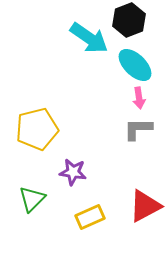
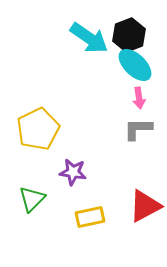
black hexagon: moved 15 px down
yellow pentagon: moved 1 px right; rotated 12 degrees counterclockwise
yellow rectangle: rotated 12 degrees clockwise
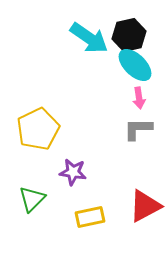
black hexagon: rotated 8 degrees clockwise
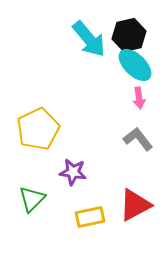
cyan arrow: moved 1 px down; rotated 15 degrees clockwise
gray L-shape: moved 10 px down; rotated 52 degrees clockwise
red triangle: moved 10 px left, 1 px up
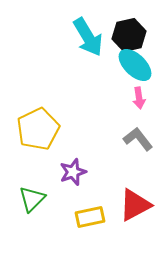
cyan arrow: moved 1 px left, 2 px up; rotated 9 degrees clockwise
purple star: rotated 28 degrees counterclockwise
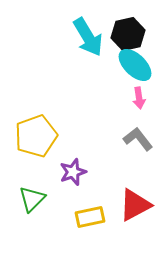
black hexagon: moved 1 px left, 1 px up
yellow pentagon: moved 2 px left, 7 px down; rotated 6 degrees clockwise
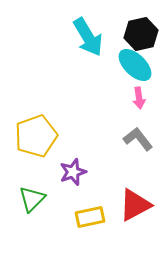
black hexagon: moved 13 px right
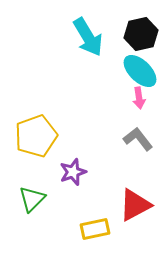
cyan ellipse: moved 5 px right, 6 px down
yellow rectangle: moved 5 px right, 12 px down
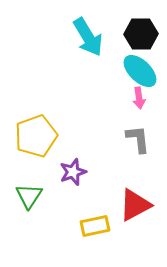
black hexagon: rotated 12 degrees clockwise
gray L-shape: rotated 32 degrees clockwise
green triangle: moved 3 px left, 3 px up; rotated 12 degrees counterclockwise
yellow rectangle: moved 3 px up
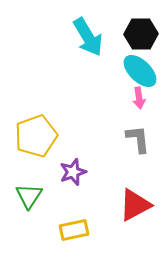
yellow rectangle: moved 21 px left, 4 px down
